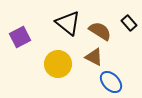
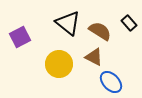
yellow circle: moved 1 px right
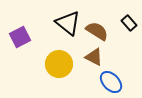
brown semicircle: moved 3 px left
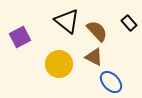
black triangle: moved 1 px left, 2 px up
brown semicircle: rotated 15 degrees clockwise
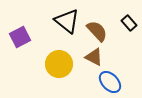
blue ellipse: moved 1 px left
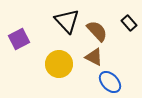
black triangle: rotated 8 degrees clockwise
purple square: moved 1 px left, 2 px down
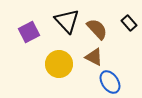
brown semicircle: moved 2 px up
purple square: moved 10 px right, 7 px up
blue ellipse: rotated 10 degrees clockwise
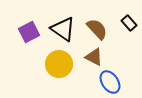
black triangle: moved 4 px left, 8 px down; rotated 12 degrees counterclockwise
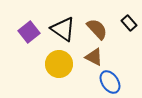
purple square: rotated 10 degrees counterclockwise
